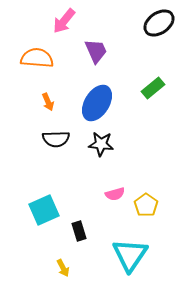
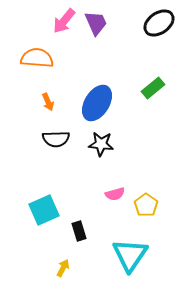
purple trapezoid: moved 28 px up
yellow arrow: rotated 126 degrees counterclockwise
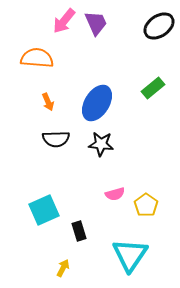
black ellipse: moved 3 px down
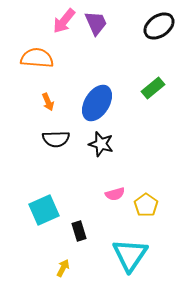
black star: rotated 10 degrees clockwise
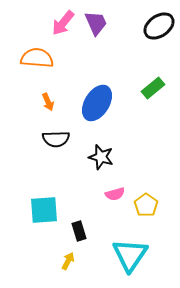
pink arrow: moved 1 px left, 2 px down
black star: moved 13 px down
cyan square: rotated 20 degrees clockwise
yellow arrow: moved 5 px right, 7 px up
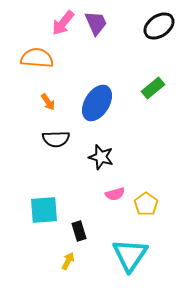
orange arrow: rotated 12 degrees counterclockwise
yellow pentagon: moved 1 px up
